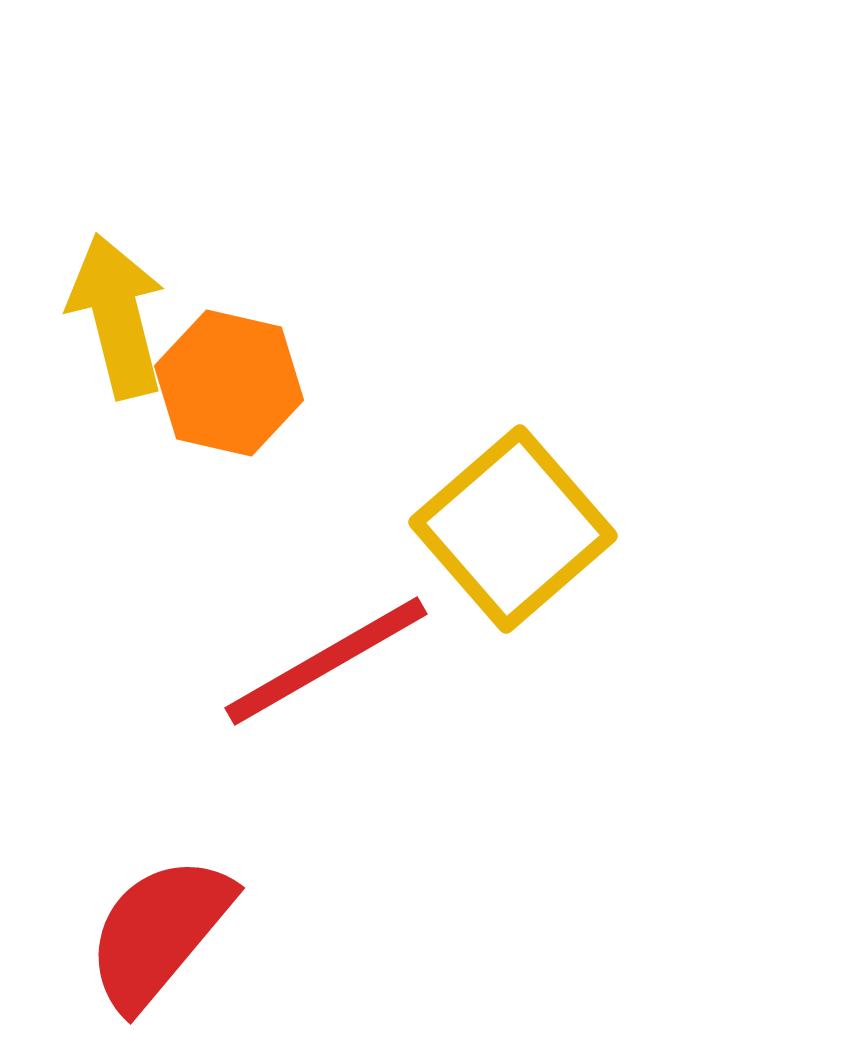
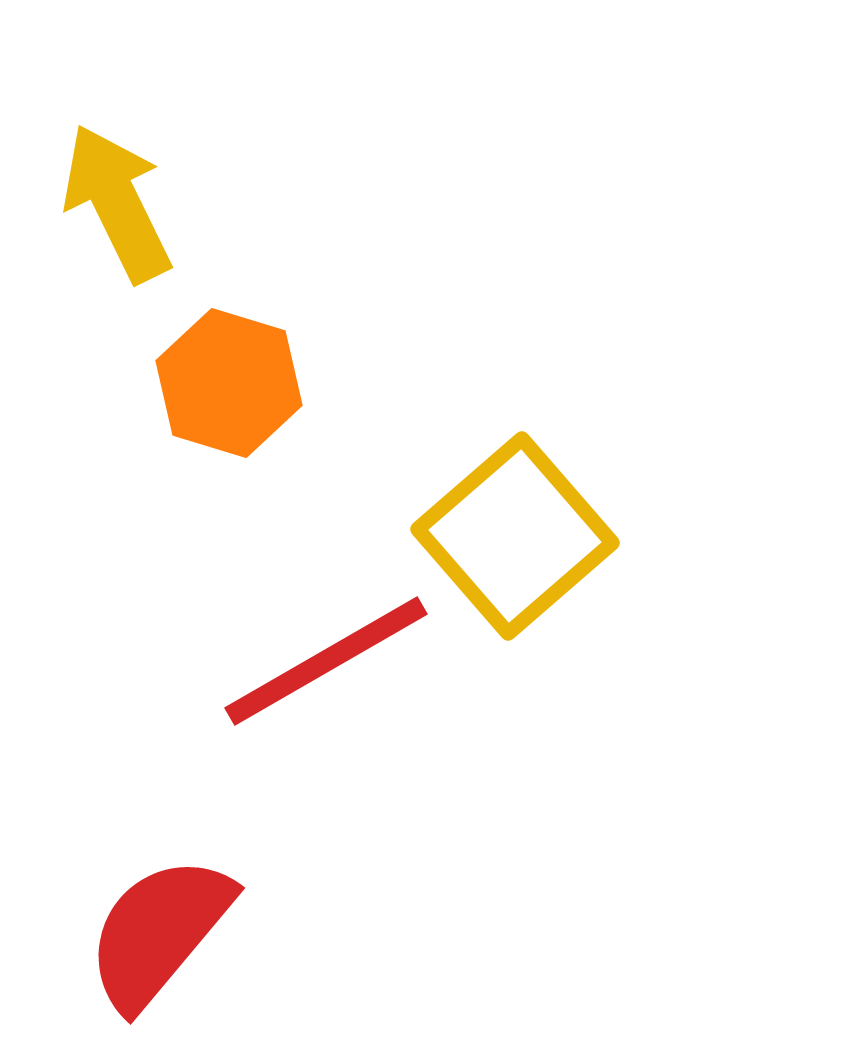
yellow arrow: moved 113 px up; rotated 12 degrees counterclockwise
orange hexagon: rotated 4 degrees clockwise
yellow square: moved 2 px right, 7 px down
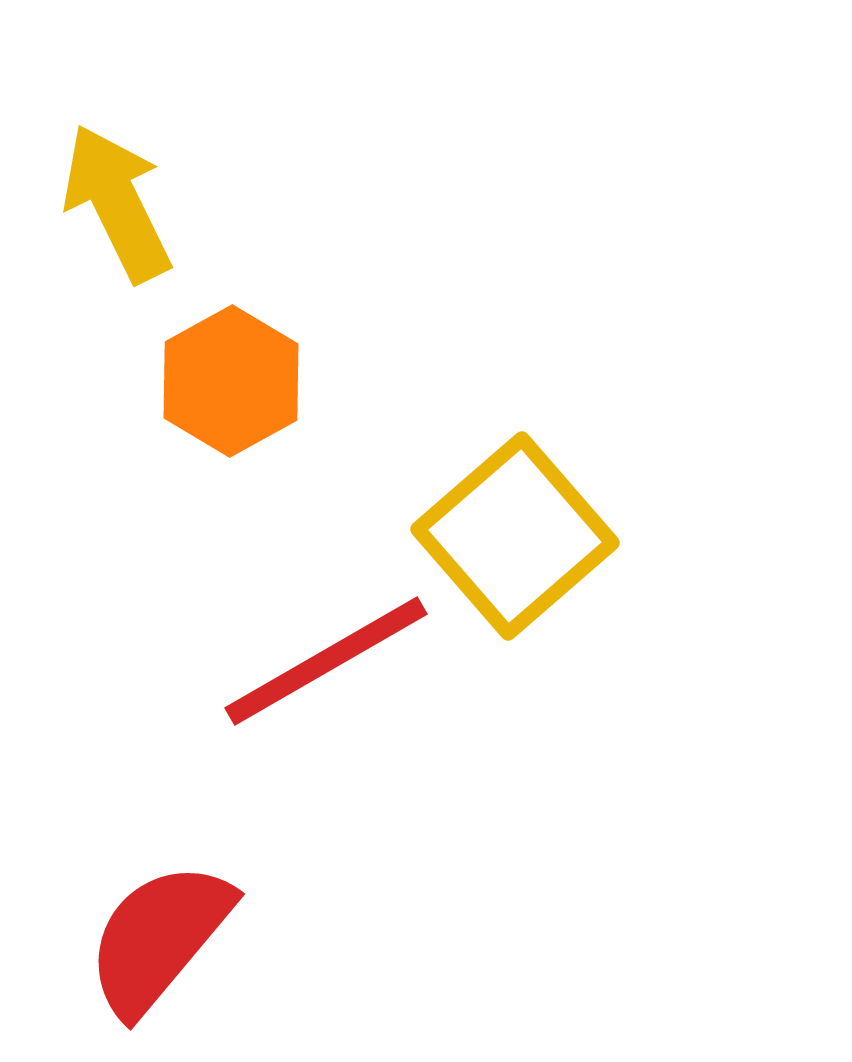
orange hexagon: moved 2 px right, 2 px up; rotated 14 degrees clockwise
red semicircle: moved 6 px down
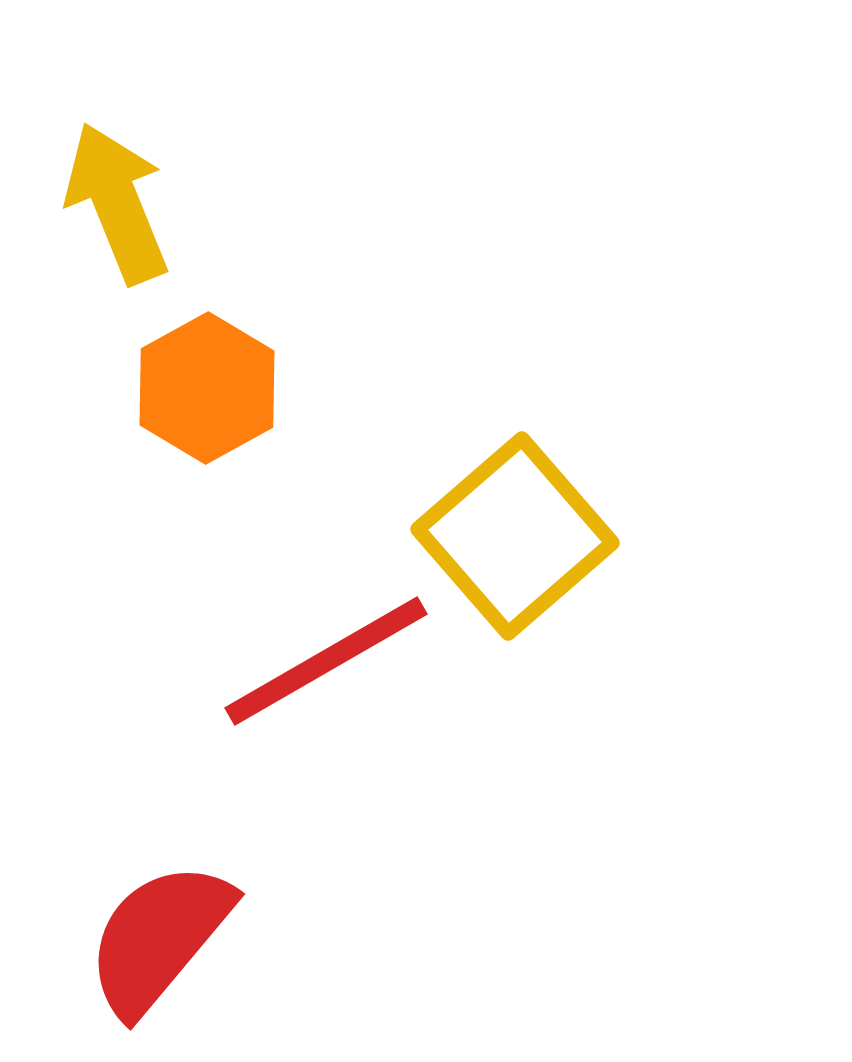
yellow arrow: rotated 4 degrees clockwise
orange hexagon: moved 24 px left, 7 px down
